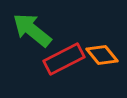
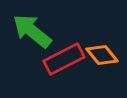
green arrow: moved 1 px down
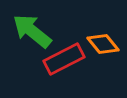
orange diamond: moved 1 px right, 11 px up
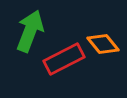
green arrow: moved 2 px left; rotated 72 degrees clockwise
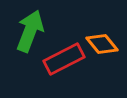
orange diamond: moved 1 px left
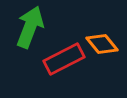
green arrow: moved 4 px up
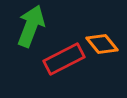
green arrow: moved 1 px right, 1 px up
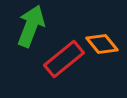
red rectangle: rotated 12 degrees counterclockwise
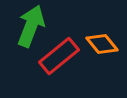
red rectangle: moved 5 px left, 3 px up
